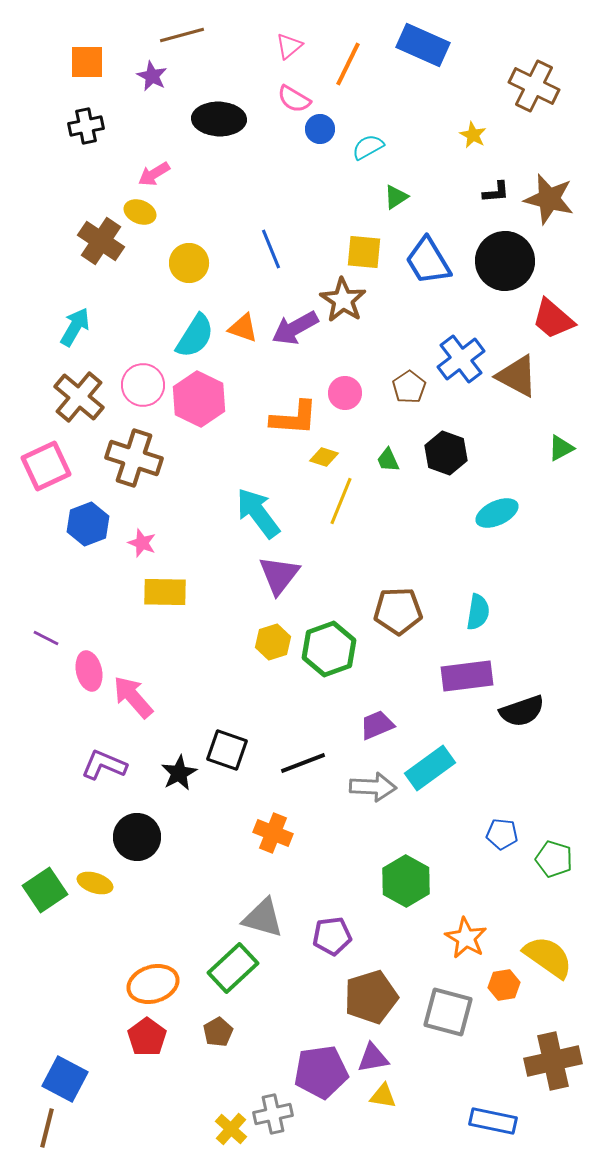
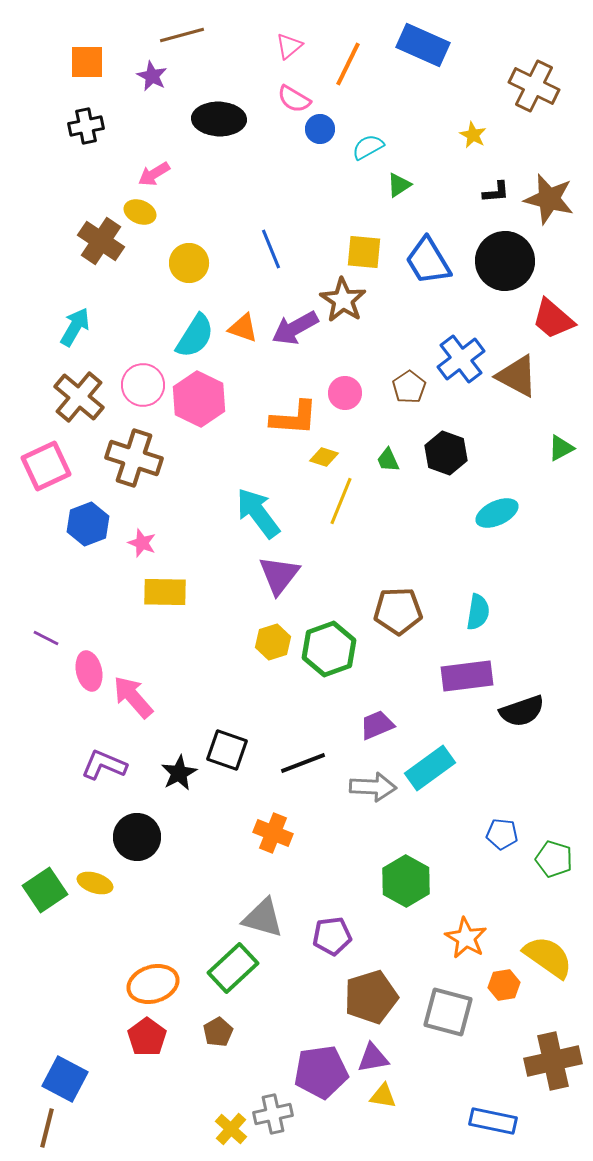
green triangle at (396, 197): moved 3 px right, 12 px up
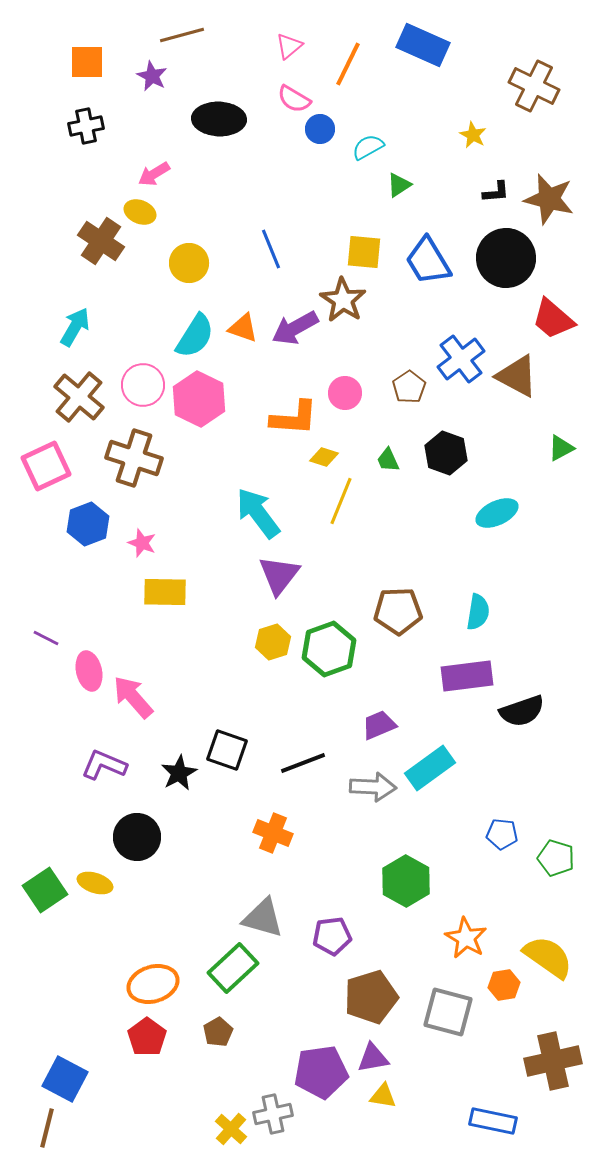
black circle at (505, 261): moved 1 px right, 3 px up
purple trapezoid at (377, 725): moved 2 px right
green pentagon at (554, 859): moved 2 px right, 1 px up
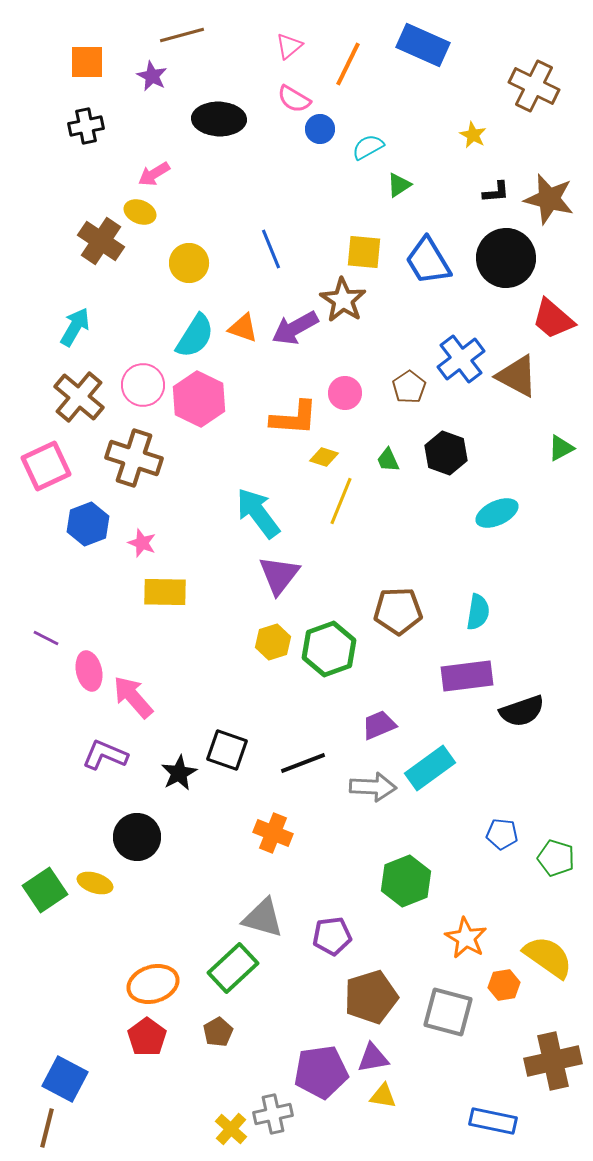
purple L-shape at (104, 765): moved 1 px right, 10 px up
green hexagon at (406, 881): rotated 9 degrees clockwise
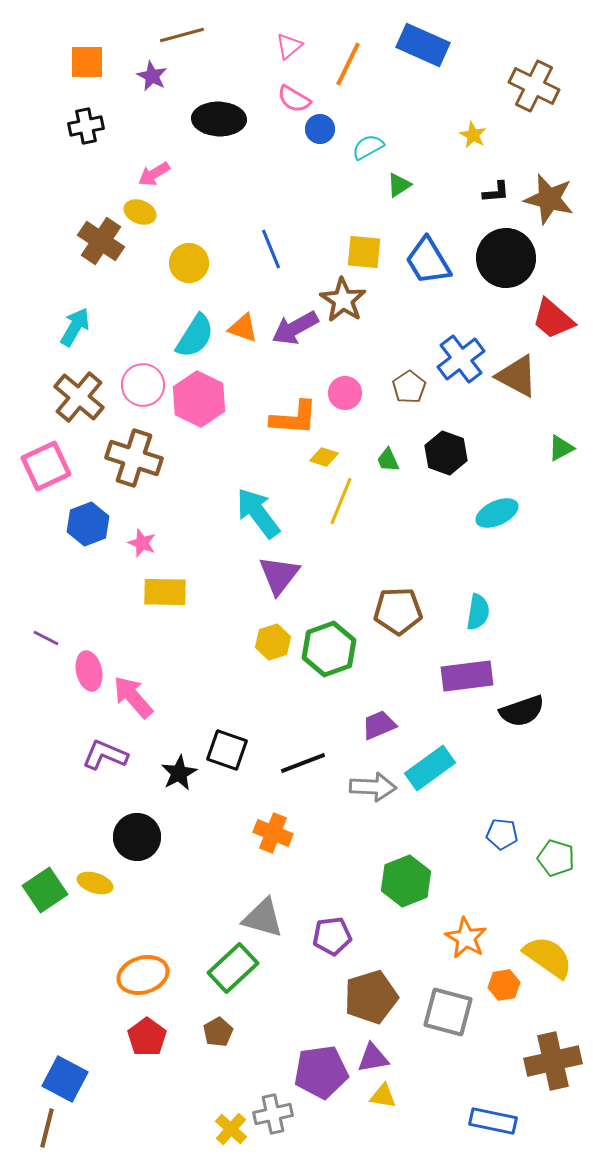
orange ellipse at (153, 984): moved 10 px left, 9 px up
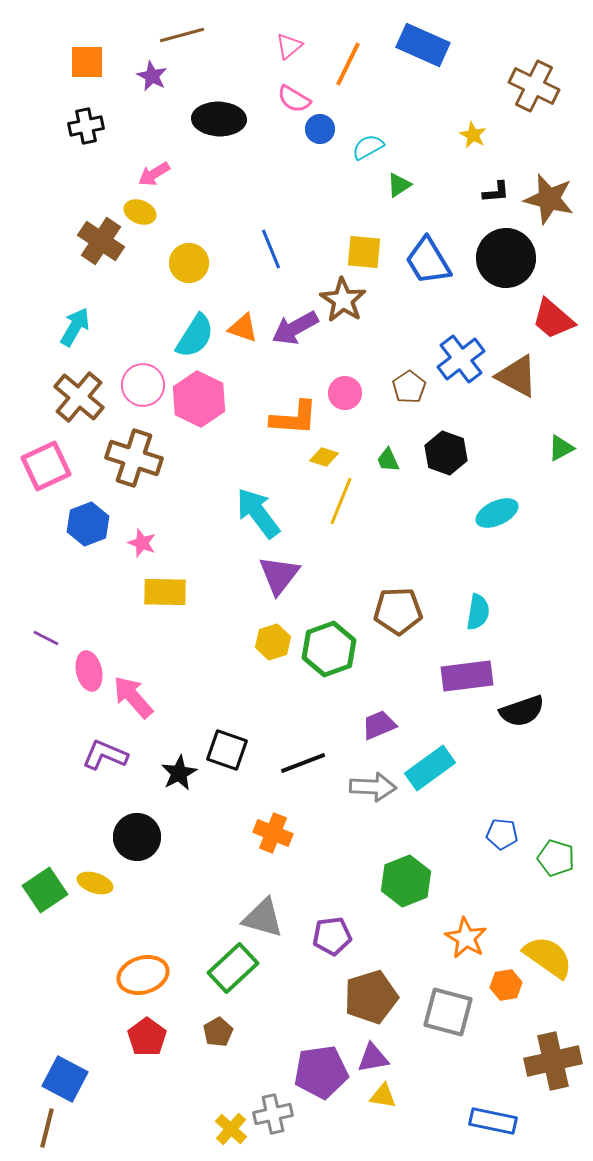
orange hexagon at (504, 985): moved 2 px right
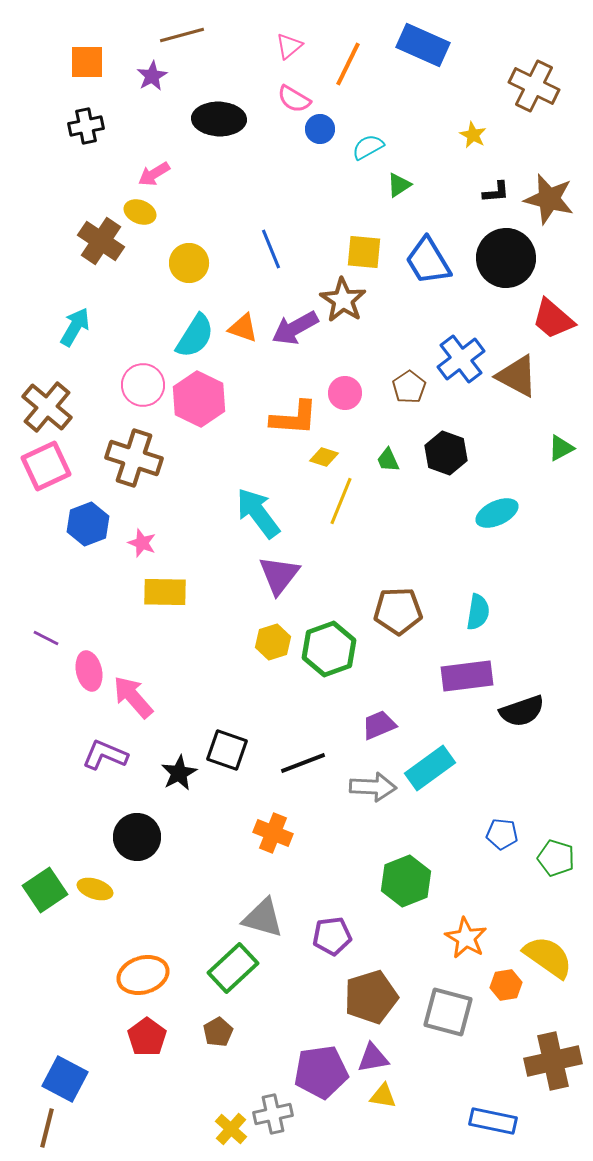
purple star at (152, 76): rotated 16 degrees clockwise
brown cross at (79, 397): moved 32 px left, 10 px down
yellow ellipse at (95, 883): moved 6 px down
